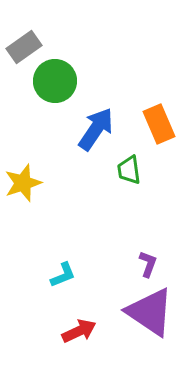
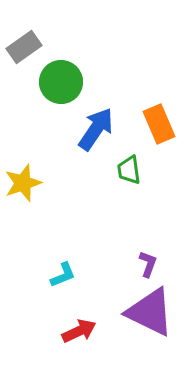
green circle: moved 6 px right, 1 px down
purple triangle: rotated 8 degrees counterclockwise
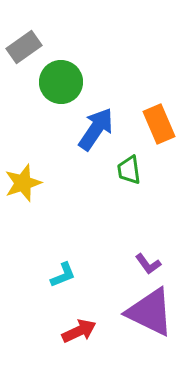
purple L-shape: rotated 124 degrees clockwise
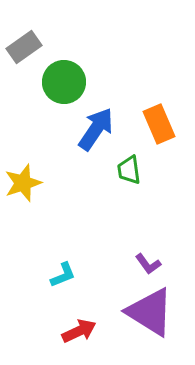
green circle: moved 3 px right
purple triangle: rotated 6 degrees clockwise
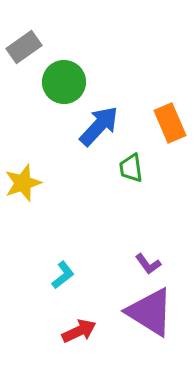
orange rectangle: moved 11 px right, 1 px up
blue arrow: moved 3 px right, 3 px up; rotated 9 degrees clockwise
green trapezoid: moved 2 px right, 2 px up
cyan L-shape: rotated 16 degrees counterclockwise
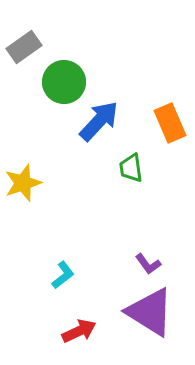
blue arrow: moved 5 px up
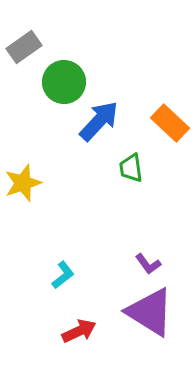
orange rectangle: rotated 24 degrees counterclockwise
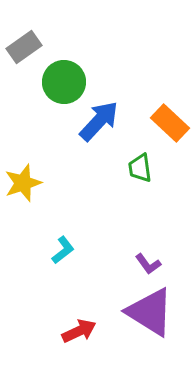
green trapezoid: moved 9 px right
cyan L-shape: moved 25 px up
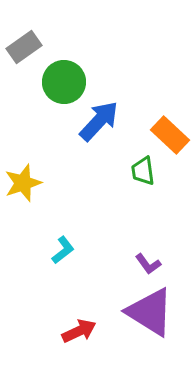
orange rectangle: moved 12 px down
green trapezoid: moved 3 px right, 3 px down
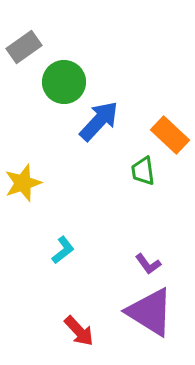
red arrow: rotated 72 degrees clockwise
